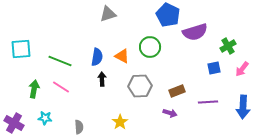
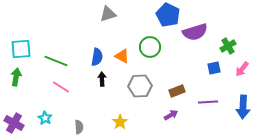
green line: moved 4 px left
green arrow: moved 18 px left, 12 px up
purple arrow: moved 1 px right, 2 px down; rotated 48 degrees counterclockwise
cyan star: rotated 24 degrees clockwise
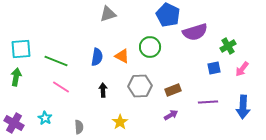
black arrow: moved 1 px right, 11 px down
brown rectangle: moved 4 px left, 1 px up
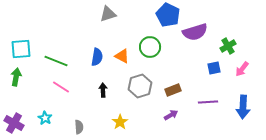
gray hexagon: rotated 15 degrees counterclockwise
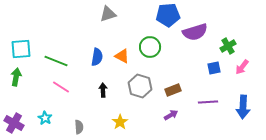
blue pentagon: rotated 30 degrees counterclockwise
pink arrow: moved 2 px up
gray hexagon: rotated 25 degrees counterclockwise
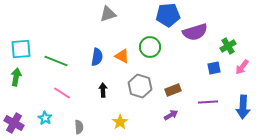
pink line: moved 1 px right, 6 px down
